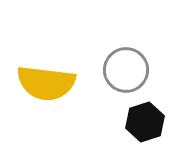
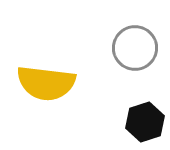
gray circle: moved 9 px right, 22 px up
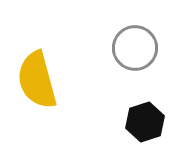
yellow semicircle: moved 9 px left, 3 px up; rotated 68 degrees clockwise
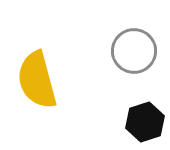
gray circle: moved 1 px left, 3 px down
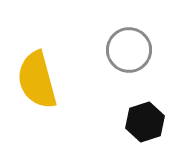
gray circle: moved 5 px left, 1 px up
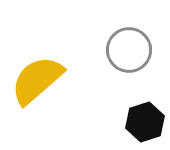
yellow semicircle: rotated 64 degrees clockwise
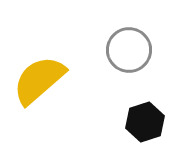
yellow semicircle: moved 2 px right
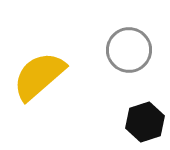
yellow semicircle: moved 4 px up
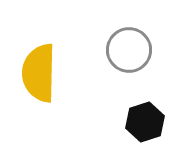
yellow semicircle: moved 3 px up; rotated 48 degrees counterclockwise
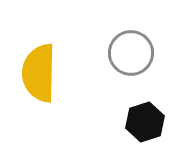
gray circle: moved 2 px right, 3 px down
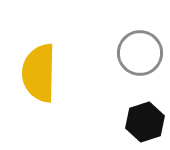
gray circle: moved 9 px right
